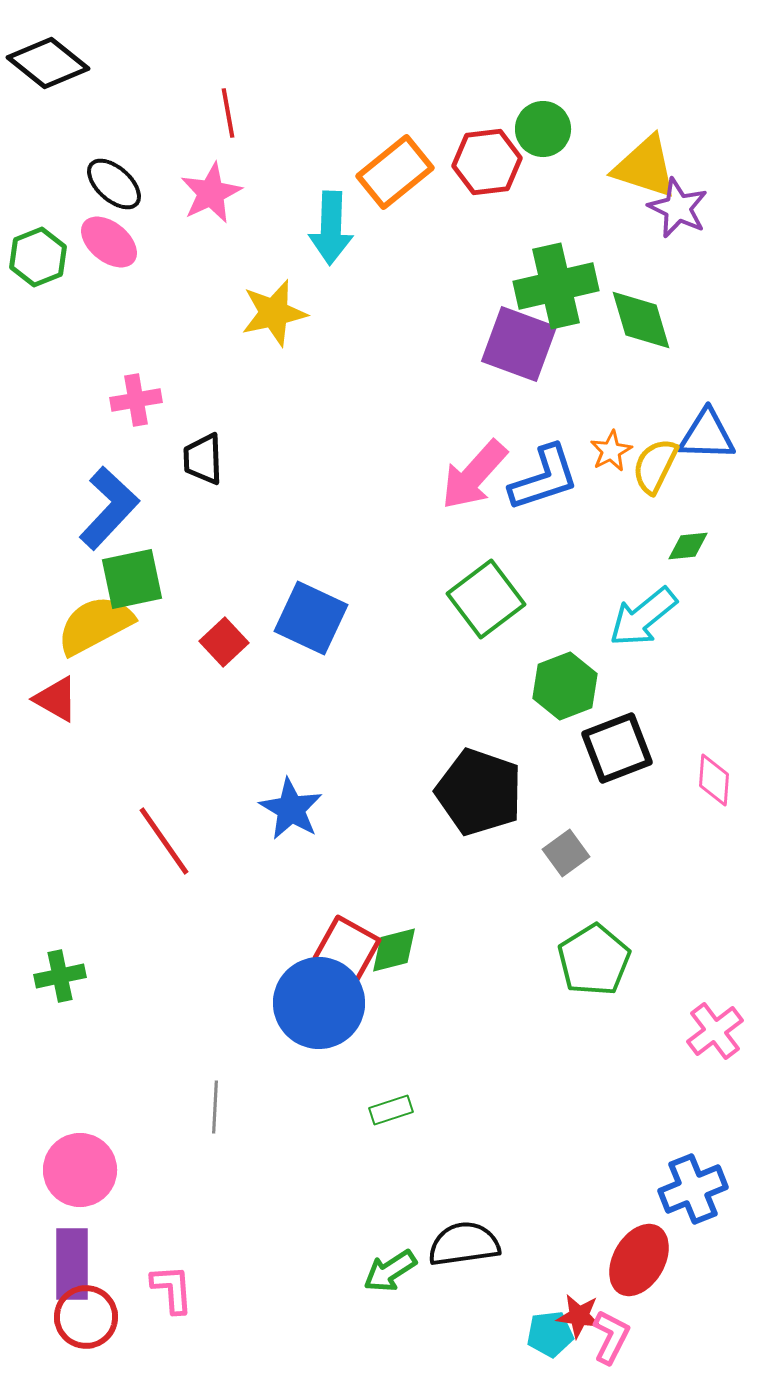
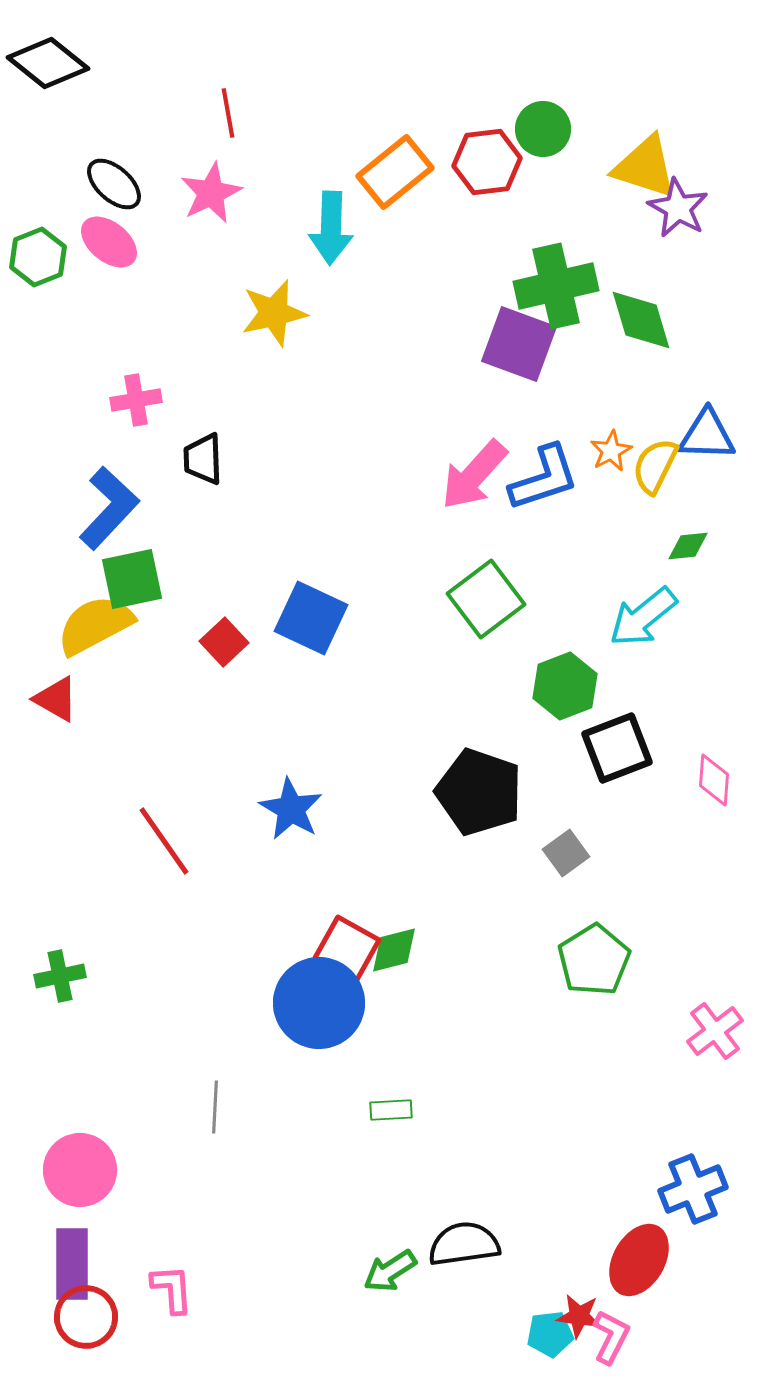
purple star at (678, 208): rotated 4 degrees clockwise
green rectangle at (391, 1110): rotated 15 degrees clockwise
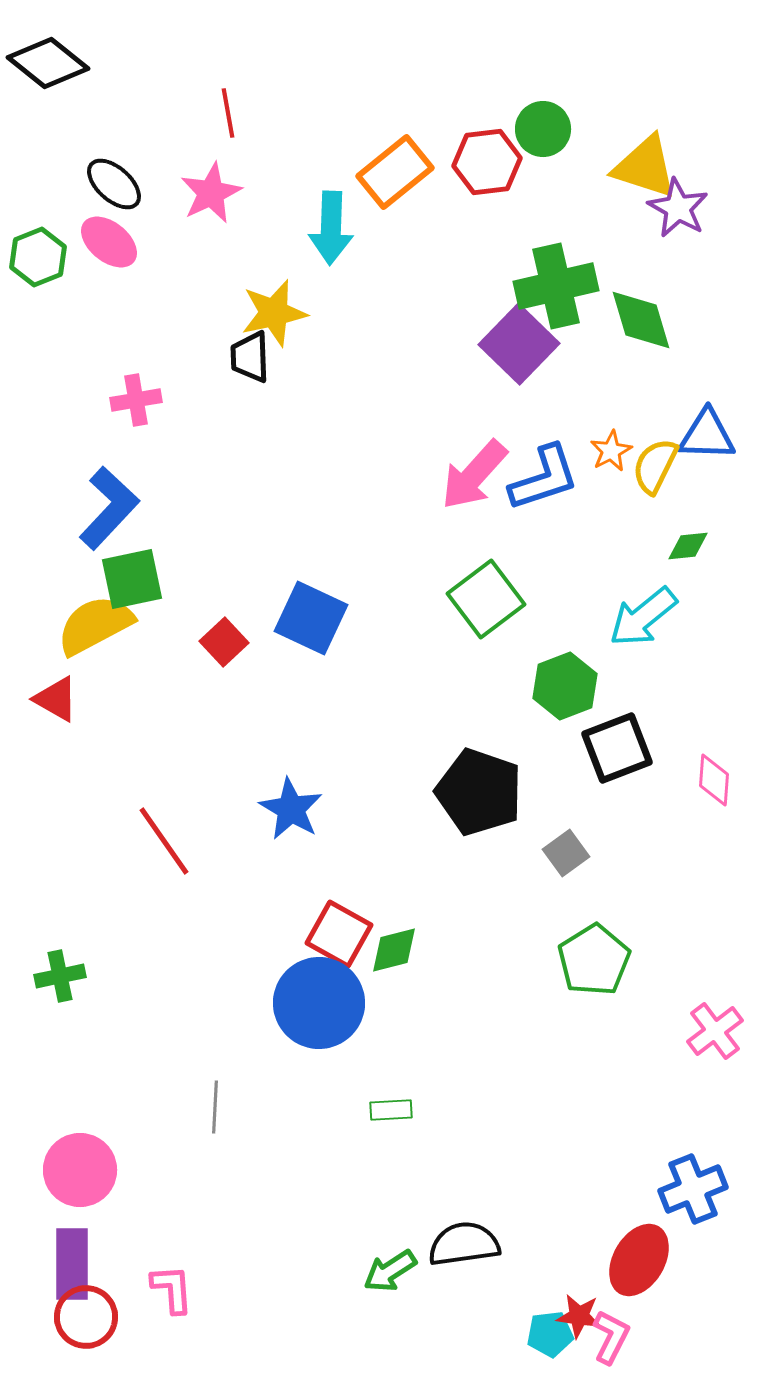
purple square at (519, 344): rotated 24 degrees clockwise
black trapezoid at (203, 459): moved 47 px right, 102 px up
red square at (347, 949): moved 8 px left, 15 px up
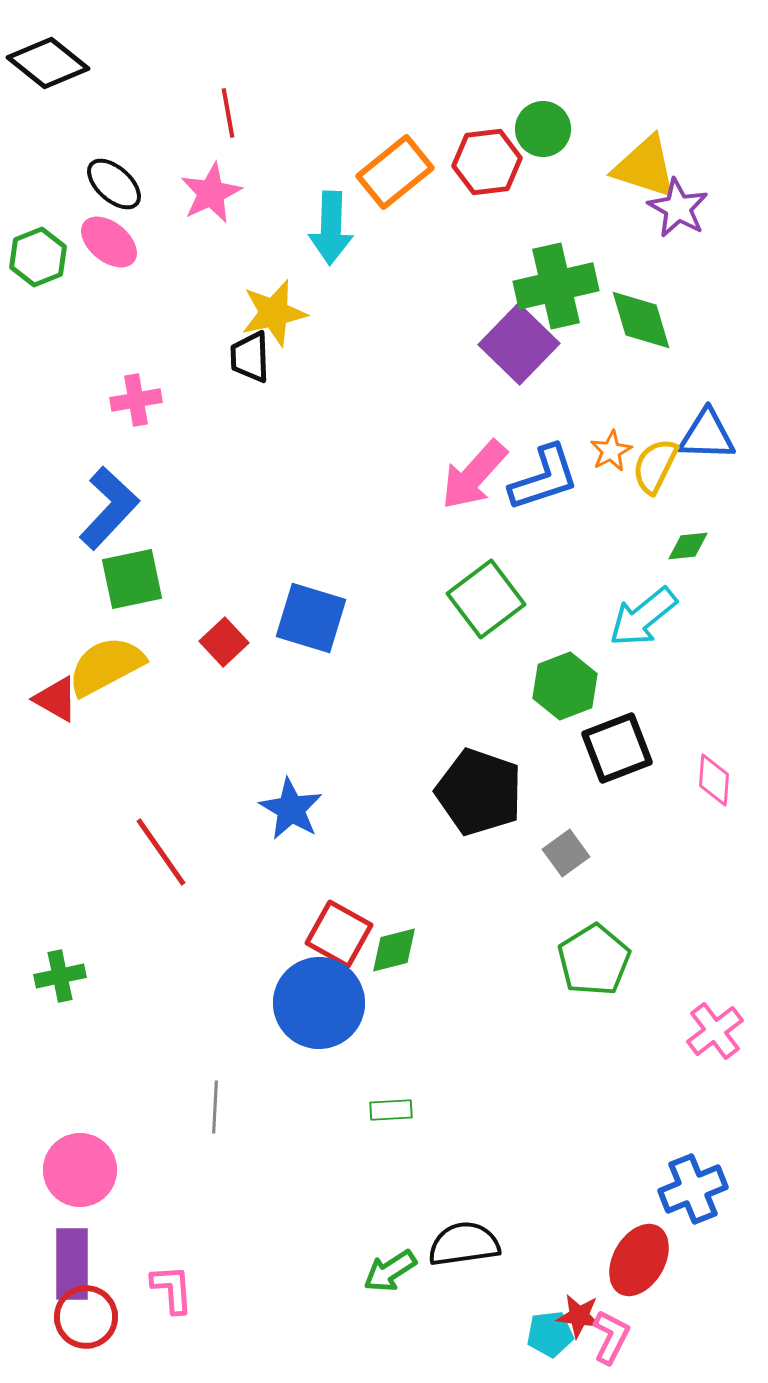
blue square at (311, 618): rotated 8 degrees counterclockwise
yellow semicircle at (95, 625): moved 11 px right, 41 px down
red line at (164, 841): moved 3 px left, 11 px down
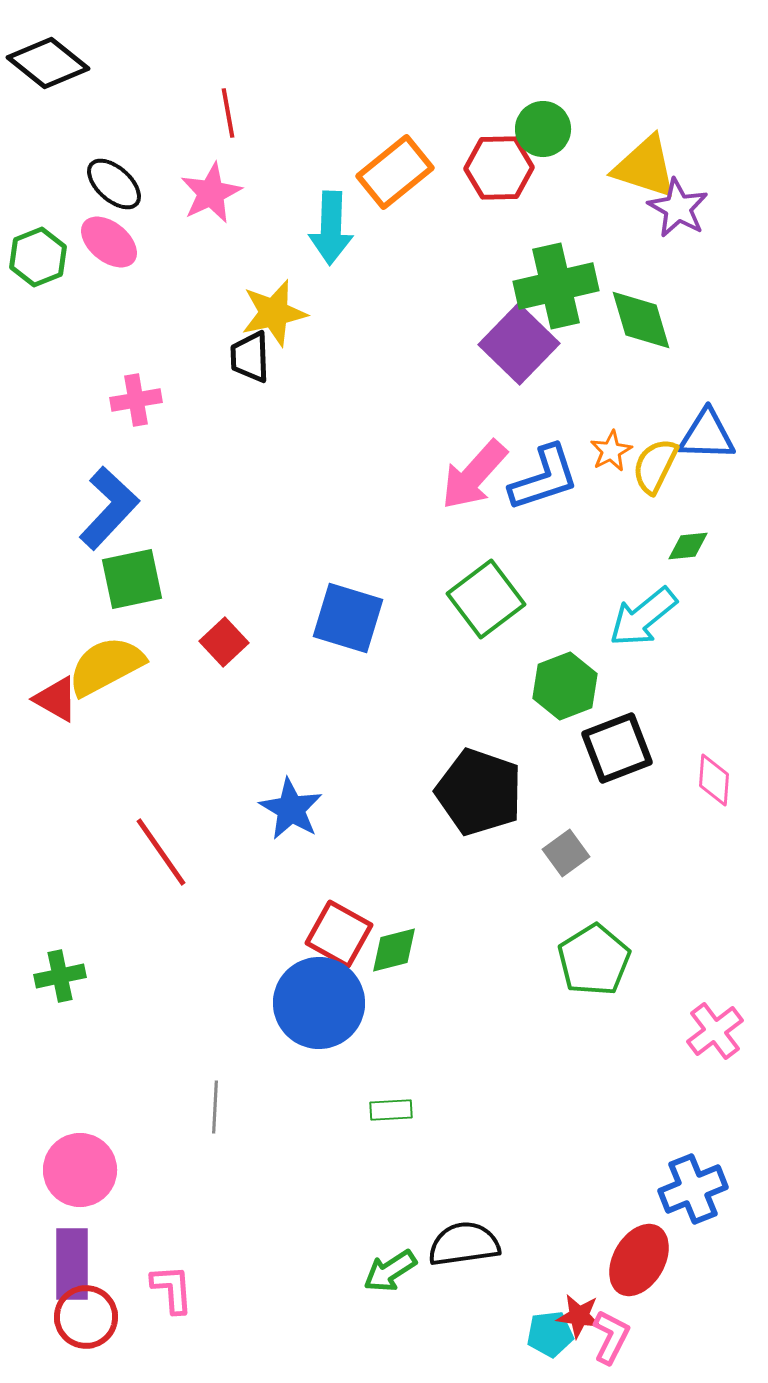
red hexagon at (487, 162): moved 12 px right, 6 px down; rotated 6 degrees clockwise
blue square at (311, 618): moved 37 px right
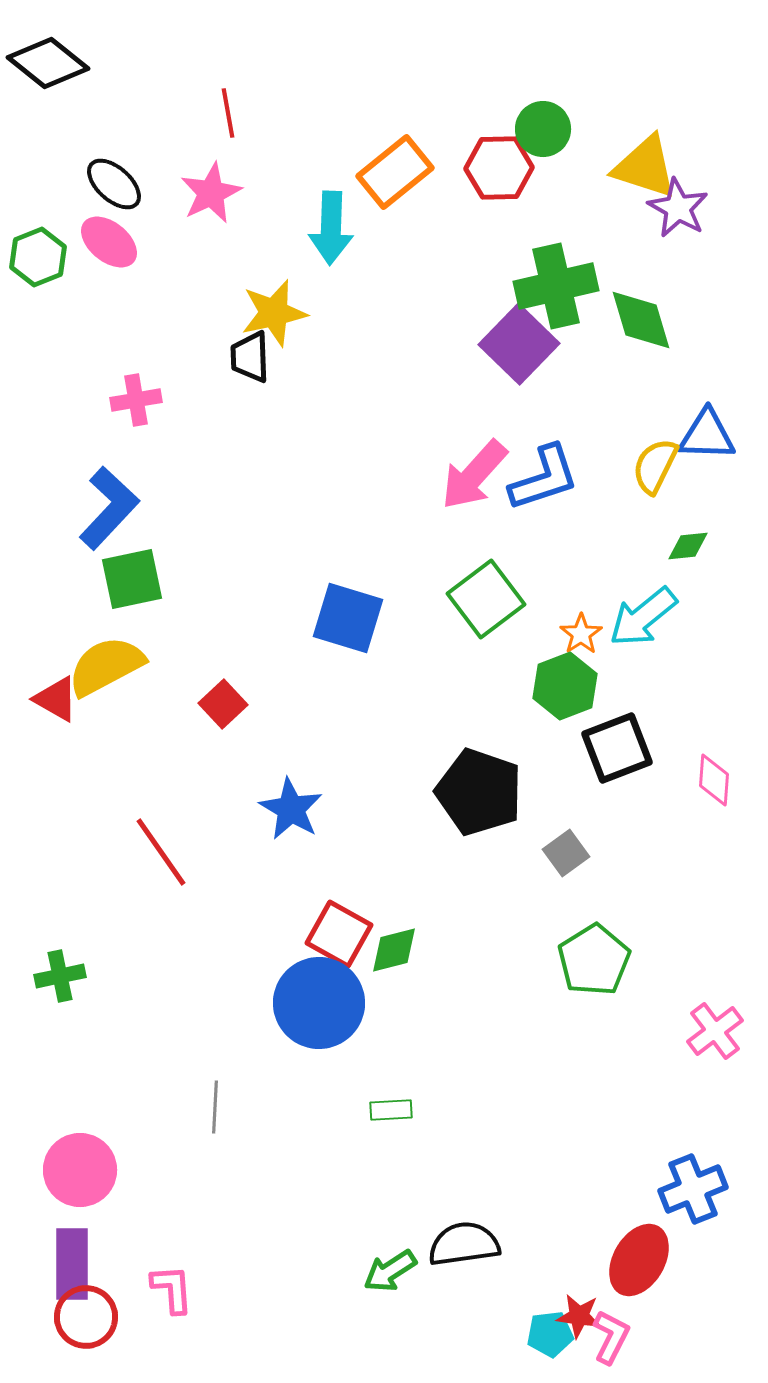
orange star at (611, 451): moved 30 px left, 183 px down; rotated 6 degrees counterclockwise
red square at (224, 642): moved 1 px left, 62 px down
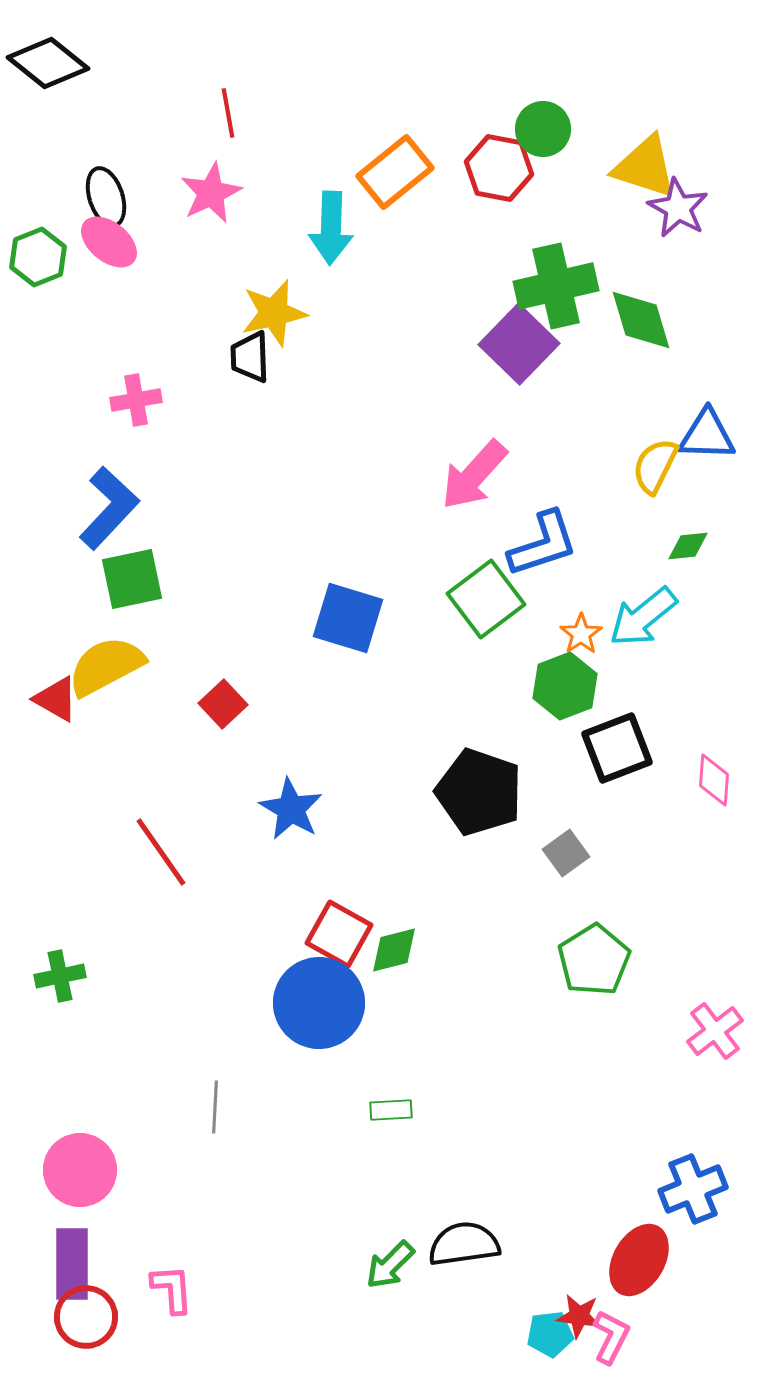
red hexagon at (499, 168): rotated 12 degrees clockwise
black ellipse at (114, 184): moved 8 px left, 13 px down; rotated 30 degrees clockwise
blue L-shape at (544, 478): moved 1 px left, 66 px down
green arrow at (390, 1271): moved 6 px up; rotated 12 degrees counterclockwise
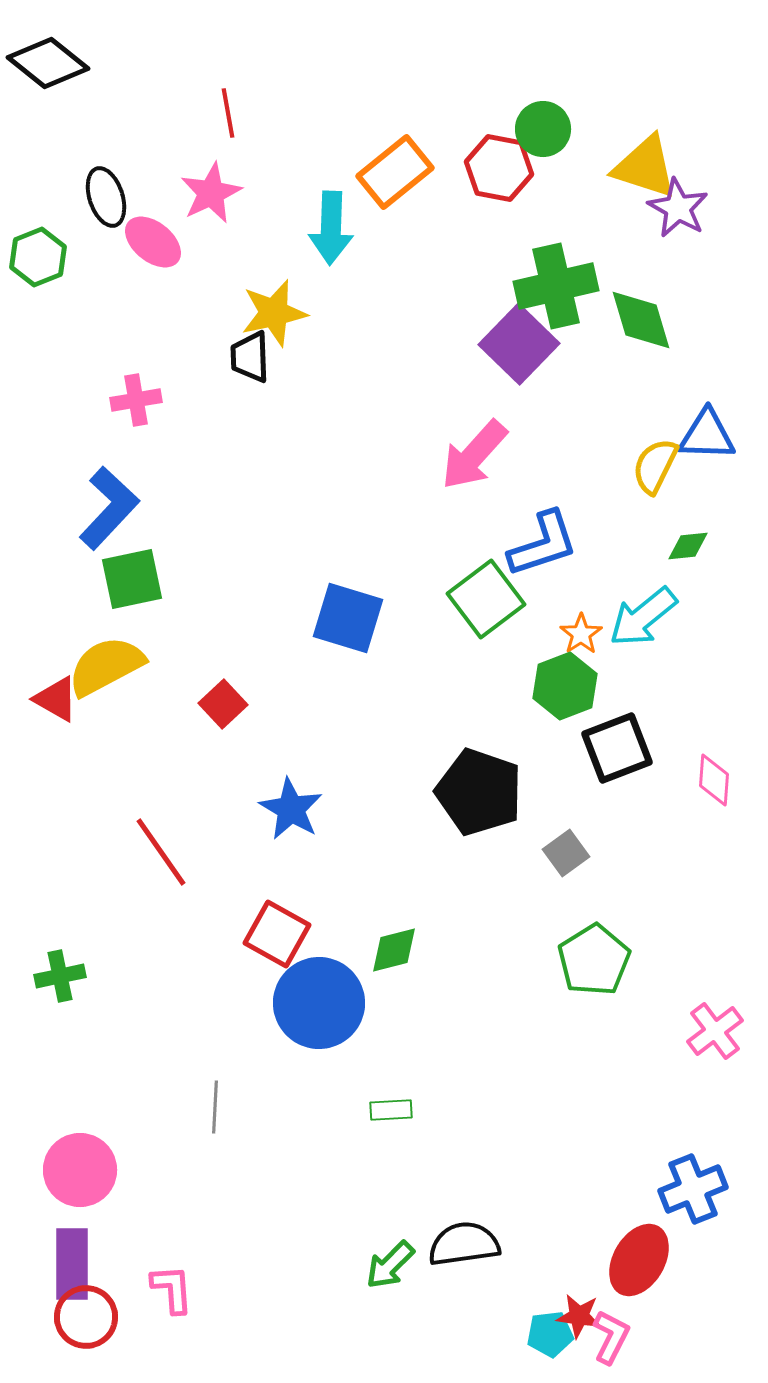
pink ellipse at (109, 242): moved 44 px right
pink arrow at (474, 475): moved 20 px up
red square at (339, 934): moved 62 px left
